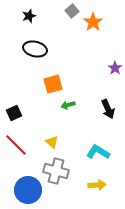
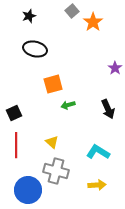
red line: rotated 45 degrees clockwise
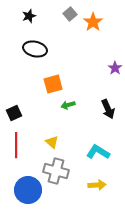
gray square: moved 2 px left, 3 px down
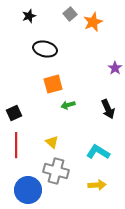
orange star: rotated 12 degrees clockwise
black ellipse: moved 10 px right
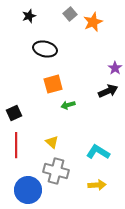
black arrow: moved 18 px up; rotated 90 degrees counterclockwise
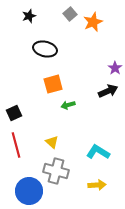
red line: rotated 15 degrees counterclockwise
blue circle: moved 1 px right, 1 px down
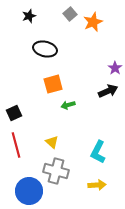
cyan L-shape: rotated 95 degrees counterclockwise
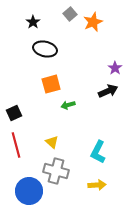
black star: moved 4 px right, 6 px down; rotated 16 degrees counterclockwise
orange square: moved 2 px left
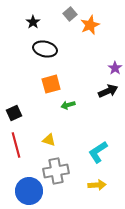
orange star: moved 3 px left, 3 px down
yellow triangle: moved 3 px left, 2 px up; rotated 24 degrees counterclockwise
cyan L-shape: rotated 30 degrees clockwise
gray cross: rotated 25 degrees counterclockwise
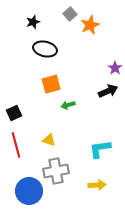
black star: rotated 16 degrees clockwise
cyan L-shape: moved 2 px right, 3 px up; rotated 25 degrees clockwise
